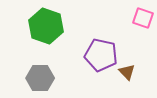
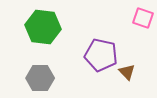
green hexagon: moved 3 px left, 1 px down; rotated 12 degrees counterclockwise
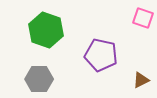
green hexagon: moved 3 px right, 3 px down; rotated 12 degrees clockwise
brown triangle: moved 14 px right, 8 px down; rotated 48 degrees clockwise
gray hexagon: moved 1 px left, 1 px down
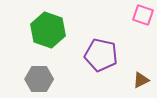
pink square: moved 3 px up
green hexagon: moved 2 px right
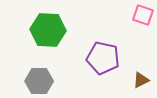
green hexagon: rotated 16 degrees counterclockwise
purple pentagon: moved 2 px right, 3 px down
gray hexagon: moved 2 px down
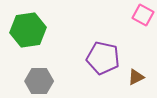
pink square: rotated 10 degrees clockwise
green hexagon: moved 20 px left; rotated 12 degrees counterclockwise
brown triangle: moved 5 px left, 3 px up
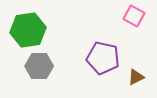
pink square: moved 9 px left, 1 px down
gray hexagon: moved 15 px up
